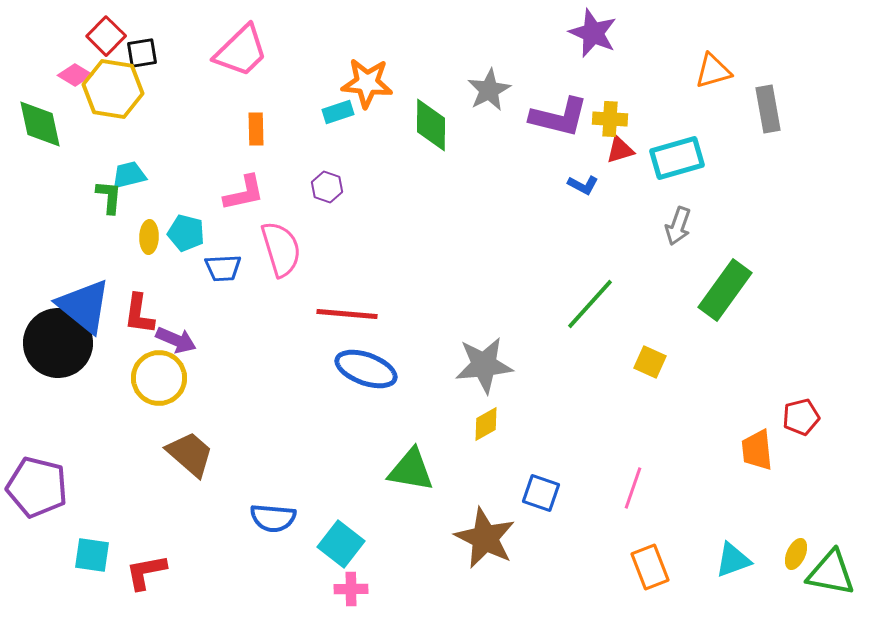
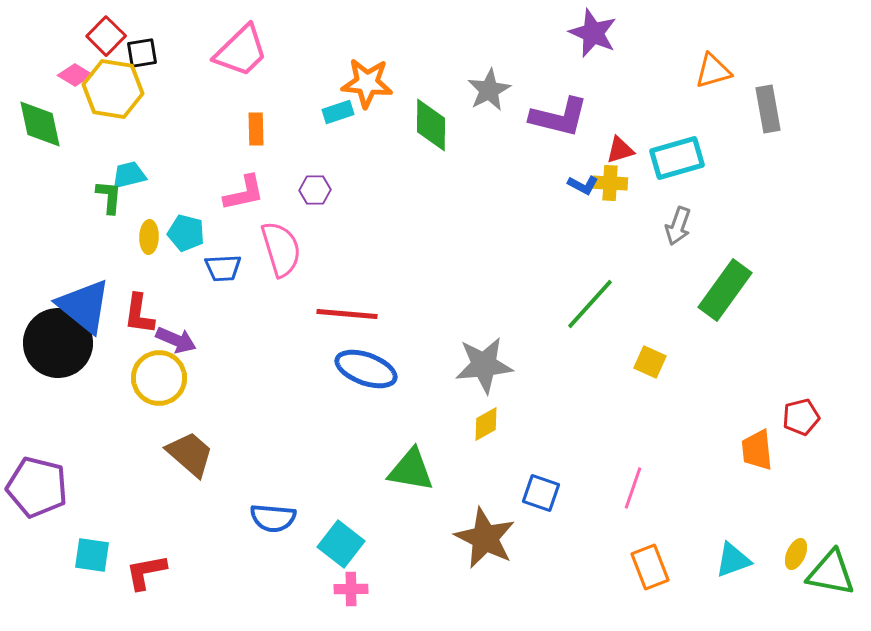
yellow cross at (610, 119): moved 64 px down
purple hexagon at (327, 187): moved 12 px left, 3 px down; rotated 20 degrees counterclockwise
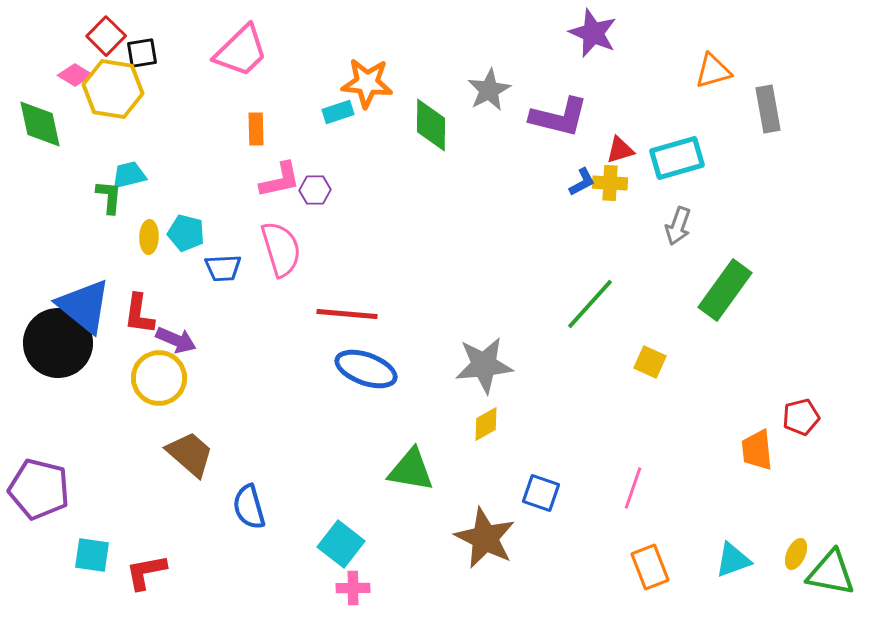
blue L-shape at (583, 185): moved 1 px left, 3 px up; rotated 56 degrees counterclockwise
pink L-shape at (244, 193): moved 36 px right, 13 px up
purple pentagon at (37, 487): moved 2 px right, 2 px down
blue semicircle at (273, 518): moved 24 px left, 11 px up; rotated 69 degrees clockwise
pink cross at (351, 589): moved 2 px right, 1 px up
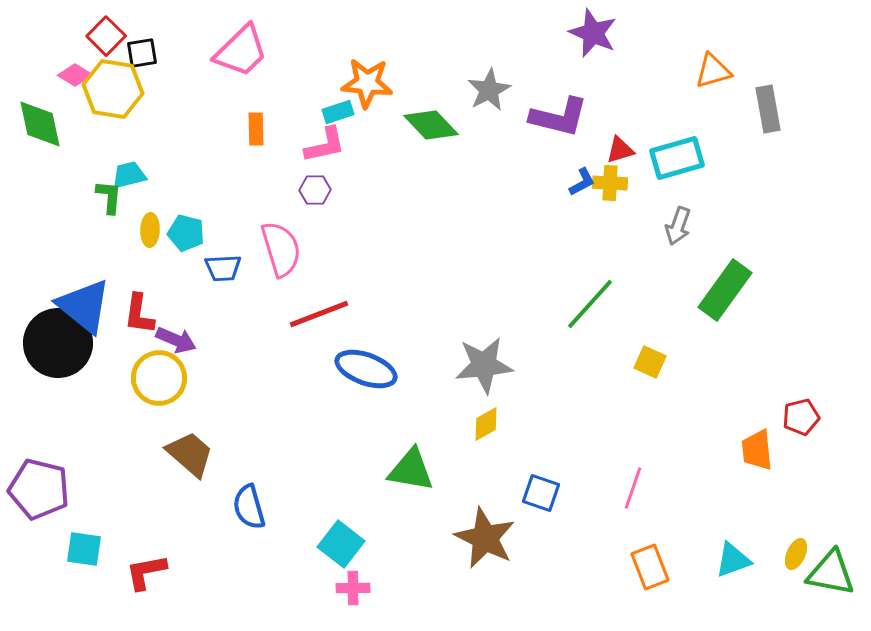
green diamond at (431, 125): rotated 44 degrees counterclockwise
pink L-shape at (280, 180): moved 45 px right, 35 px up
yellow ellipse at (149, 237): moved 1 px right, 7 px up
red line at (347, 314): moved 28 px left; rotated 26 degrees counterclockwise
cyan square at (92, 555): moved 8 px left, 6 px up
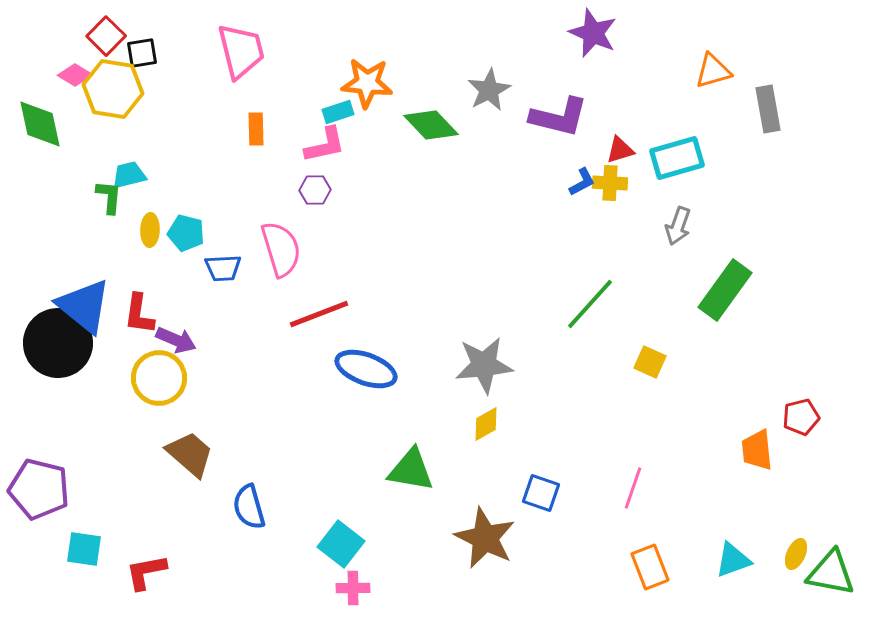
pink trapezoid at (241, 51): rotated 60 degrees counterclockwise
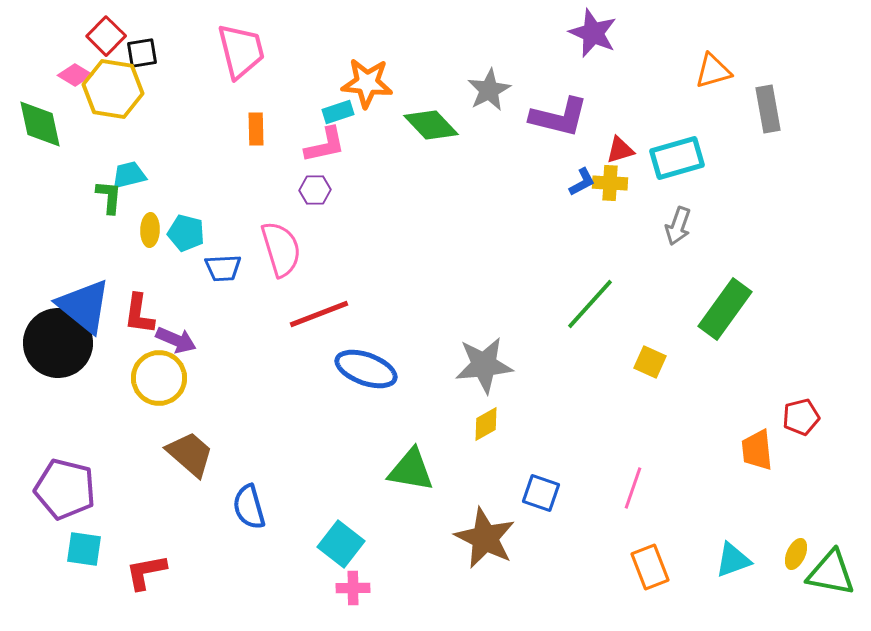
green rectangle at (725, 290): moved 19 px down
purple pentagon at (39, 489): moved 26 px right
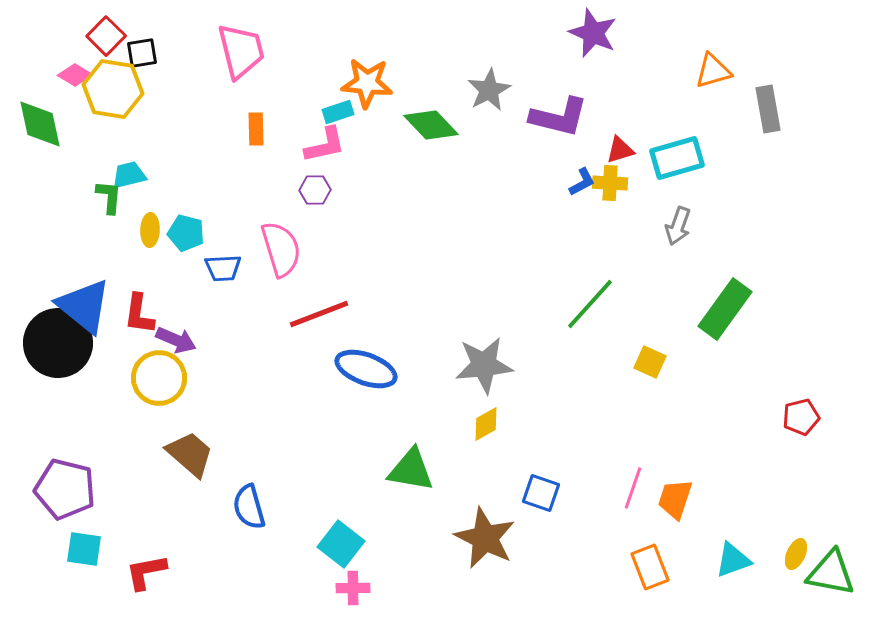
orange trapezoid at (757, 450): moved 82 px left, 49 px down; rotated 24 degrees clockwise
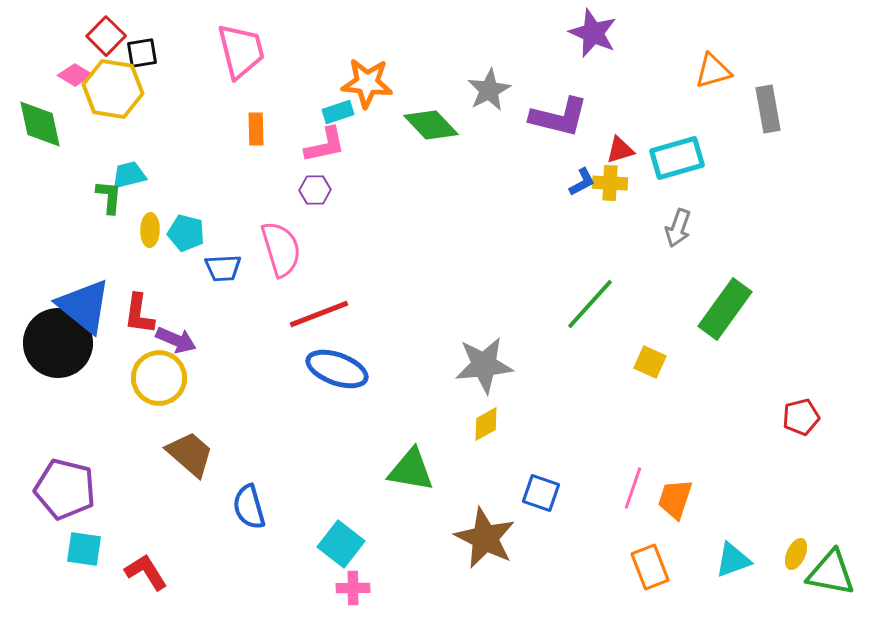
gray arrow at (678, 226): moved 2 px down
blue ellipse at (366, 369): moved 29 px left
red L-shape at (146, 572): rotated 69 degrees clockwise
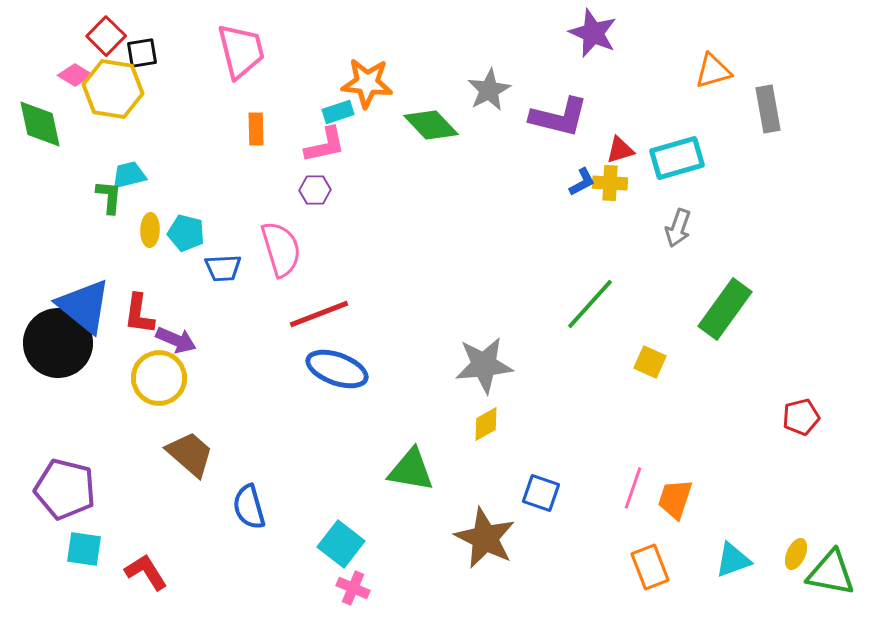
pink cross at (353, 588): rotated 24 degrees clockwise
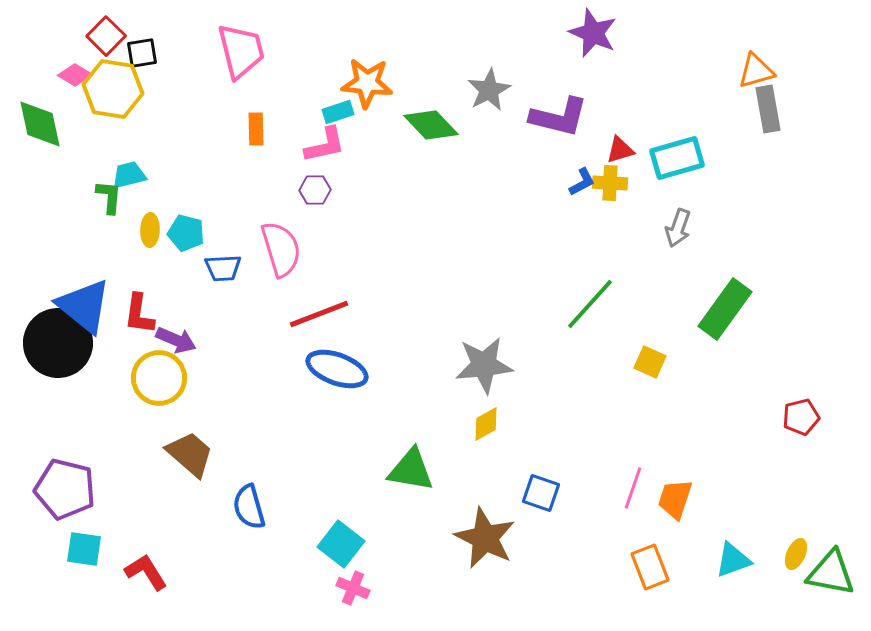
orange triangle at (713, 71): moved 43 px right
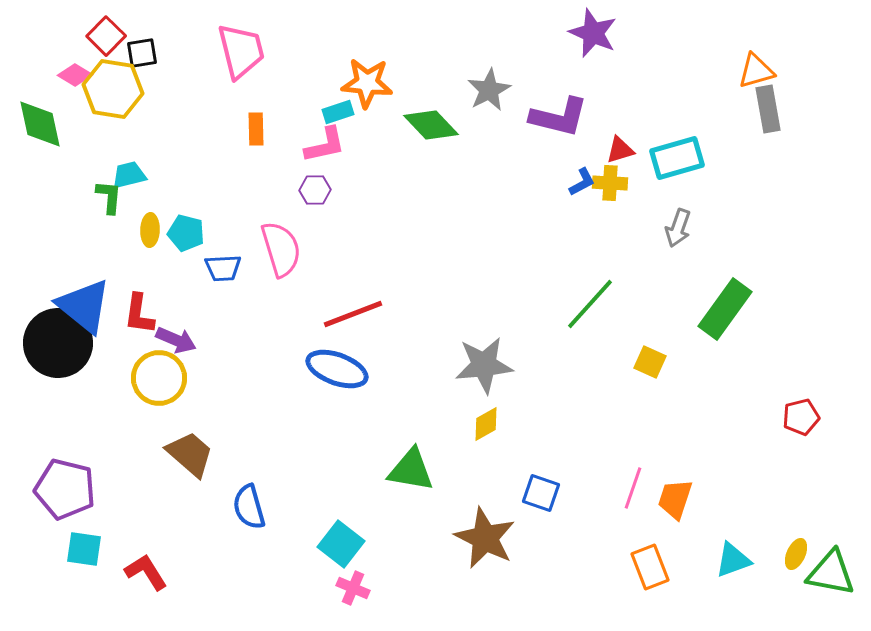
red line at (319, 314): moved 34 px right
